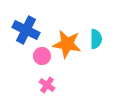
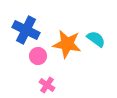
cyan semicircle: rotated 54 degrees counterclockwise
pink circle: moved 4 px left
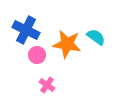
cyan semicircle: moved 2 px up
pink circle: moved 1 px left, 1 px up
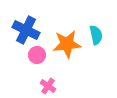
cyan semicircle: moved 2 px up; rotated 42 degrees clockwise
orange star: rotated 16 degrees counterclockwise
pink cross: moved 1 px right, 1 px down
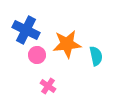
cyan semicircle: moved 21 px down
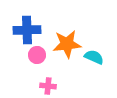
blue cross: moved 1 px right; rotated 28 degrees counterclockwise
cyan semicircle: moved 2 px left, 1 px down; rotated 54 degrees counterclockwise
pink cross: rotated 28 degrees counterclockwise
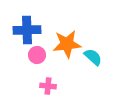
cyan semicircle: moved 1 px left; rotated 18 degrees clockwise
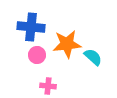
blue cross: moved 4 px right, 3 px up; rotated 8 degrees clockwise
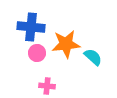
orange star: moved 1 px left
pink circle: moved 2 px up
pink cross: moved 1 px left
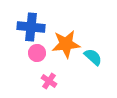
pink cross: moved 2 px right, 5 px up; rotated 28 degrees clockwise
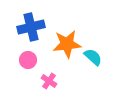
blue cross: rotated 20 degrees counterclockwise
orange star: moved 1 px right
pink circle: moved 9 px left, 7 px down
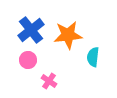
blue cross: moved 3 px down; rotated 24 degrees counterclockwise
orange star: moved 1 px right, 9 px up
cyan semicircle: rotated 126 degrees counterclockwise
